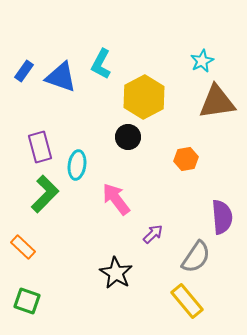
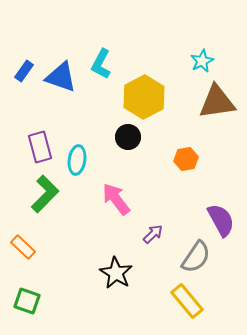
cyan ellipse: moved 5 px up
purple semicircle: moved 1 px left, 3 px down; rotated 24 degrees counterclockwise
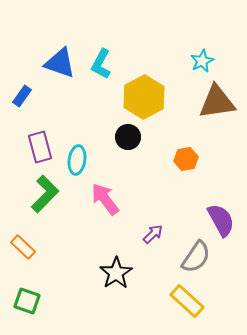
blue rectangle: moved 2 px left, 25 px down
blue triangle: moved 1 px left, 14 px up
pink arrow: moved 11 px left
black star: rotated 8 degrees clockwise
yellow rectangle: rotated 8 degrees counterclockwise
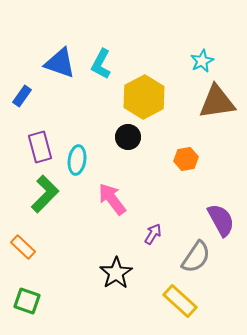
pink arrow: moved 7 px right
purple arrow: rotated 15 degrees counterclockwise
yellow rectangle: moved 7 px left
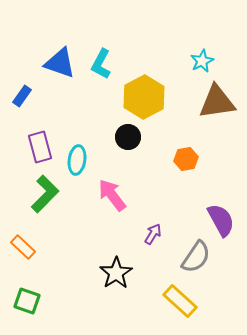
pink arrow: moved 4 px up
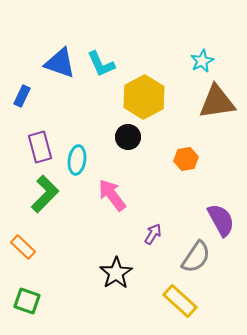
cyan L-shape: rotated 52 degrees counterclockwise
blue rectangle: rotated 10 degrees counterclockwise
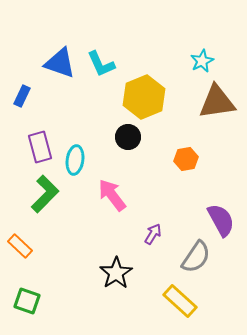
yellow hexagon: rotated 6 degrees clockwise
cyan ellipse: moved 2 px left
orange rectangle: moved 3 px left, 1 px up
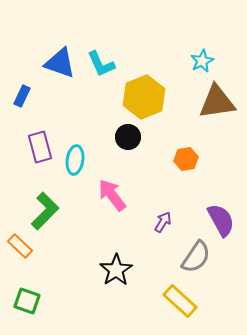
green L-shape: moved 17 px down
purple arrow: moved 10 px right, 12 px up
black star: moved 3 px up
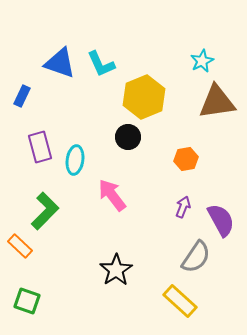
purple arrow: moved 20 px right, 15 px up; rotated 10 degrees counterclockwise
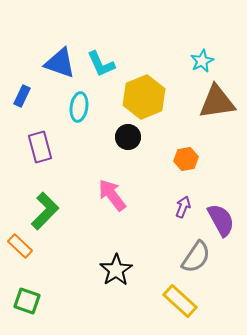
cyan ellipse: moved 4 px right, 53 px up
